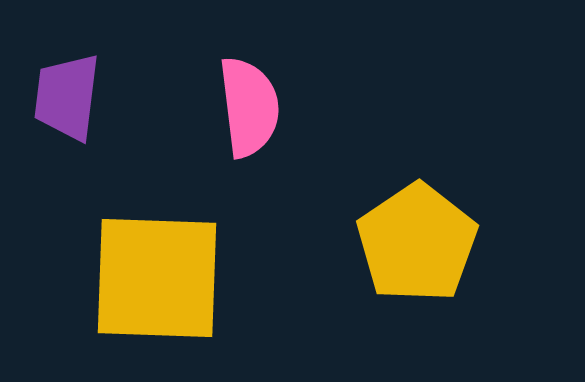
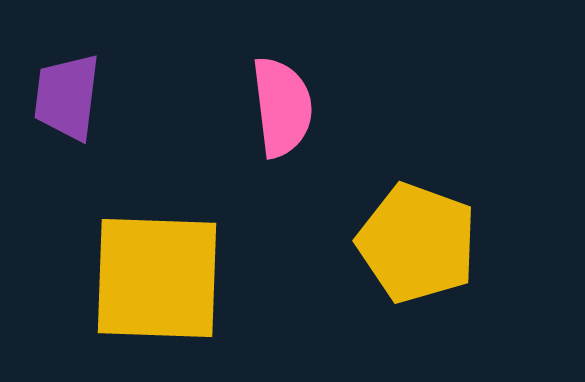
pink semicircle: moved 33 px right
yellow pentagon: rotated 18 degrees counterclockwise
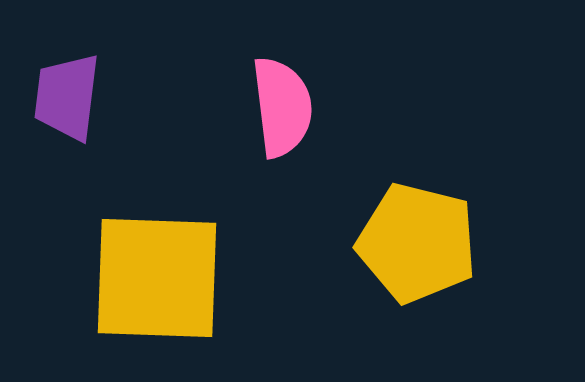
yellow pentagon: rotated 6 degrees counterclockwise
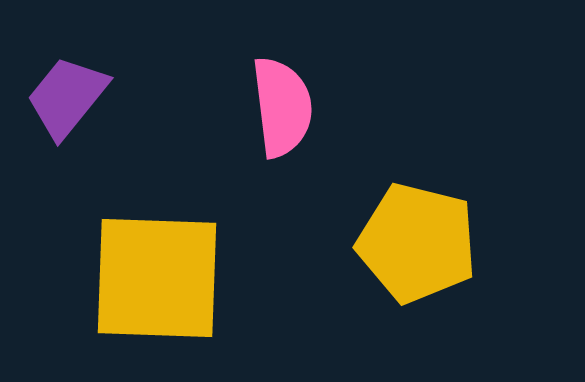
purple trapezoid: rotated 32 degrees clockwise
